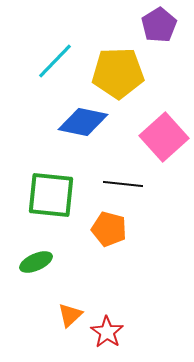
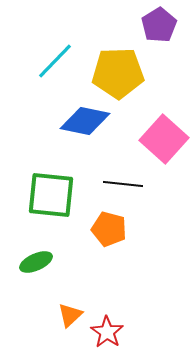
blue diamond: moved 2 px right, 1 px up
pink square: moved 2 px down; rotated 6 degrees counterclockwise
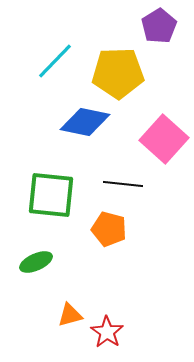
purple pentagon: moved 1 px down
blue diamond: moved 1 px down
orange triangle: rotated 28 degrees clockwise
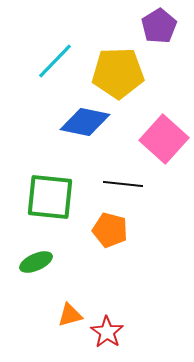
green square: moved 1 px left, 2 px down
orange pentagon: moved 1 px right, 1 px down
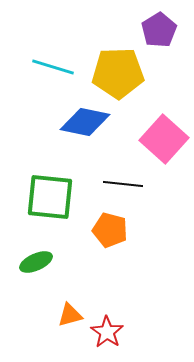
purple pentagon: moved 4 px down
cyan line: moved 2 px left, 6 px down; rotated 63 degrees clockwise
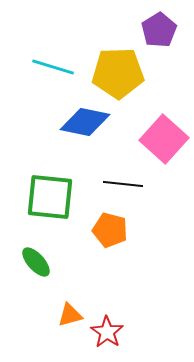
green ellipse: rotated 72 degrees clockwise
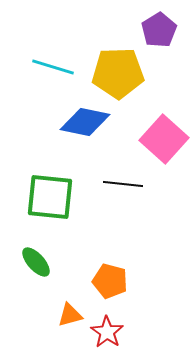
orange pentagon: moved 51 px down
